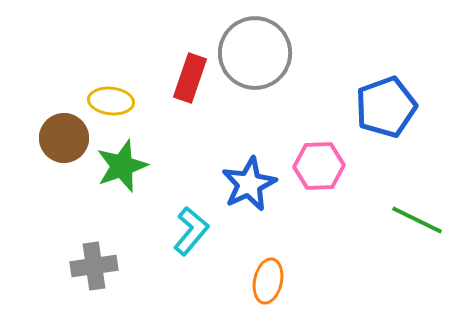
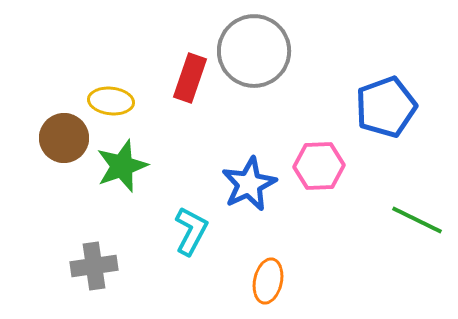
gray circle: moved 1 px left, 2 px up
cyan L-shape: rotated 12 degrees counterclockwise
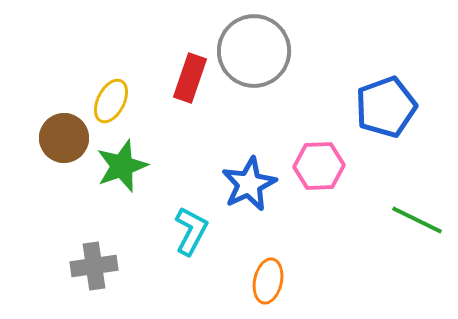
yellow ellipse: rotated 69 degrees counterclockwise
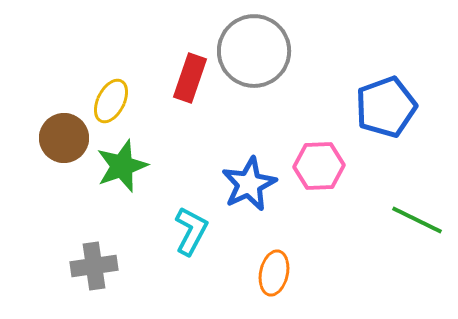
orange ellipse: moved 6 px right, 8 px up
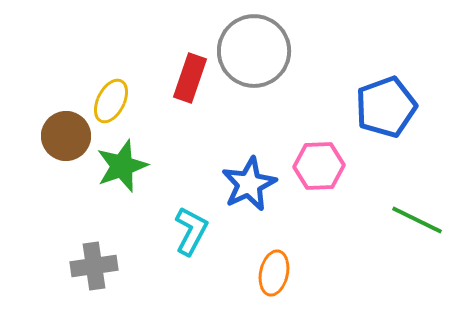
brown circle: moved 2 px right, 2 px up
